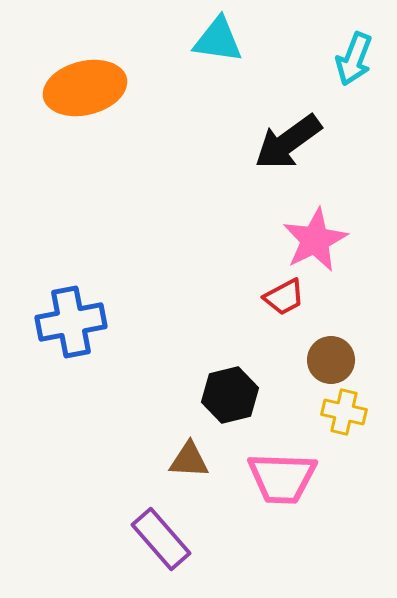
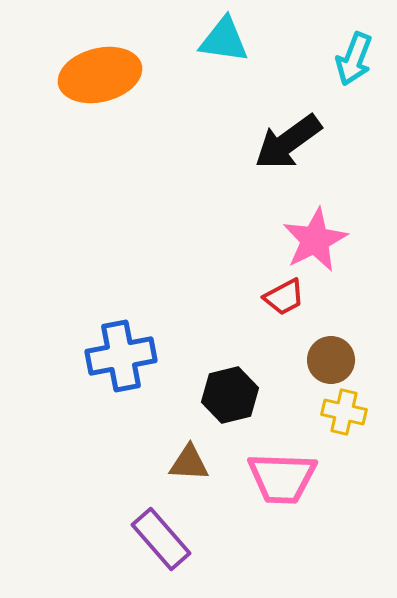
cyan triangle: moved 6 px right
orange ellipse: moved 15 px right, 13 px up
blue cross: moved 50 px right, 34 px down
brown triangle: moved 3 px down
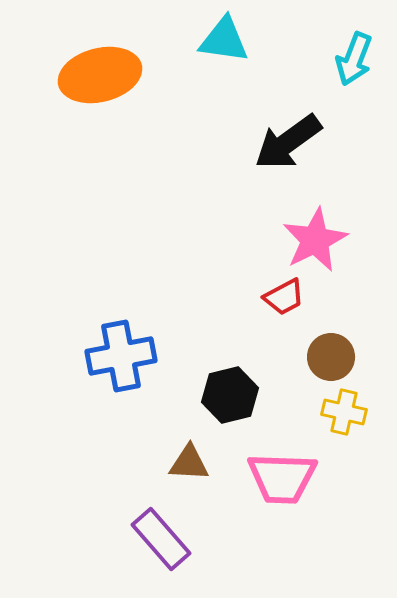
brown circle: moved 3 px up
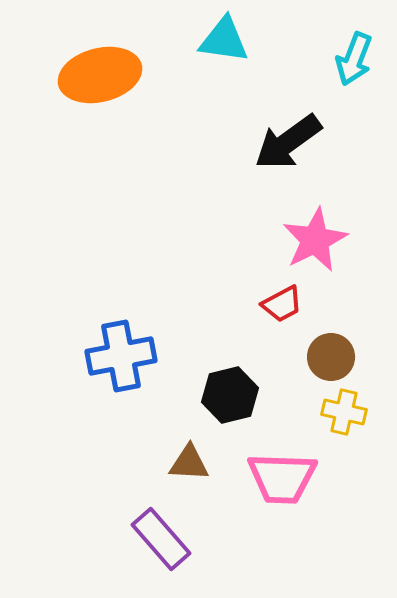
red trapezoid: moved 2 px left, 7 px down
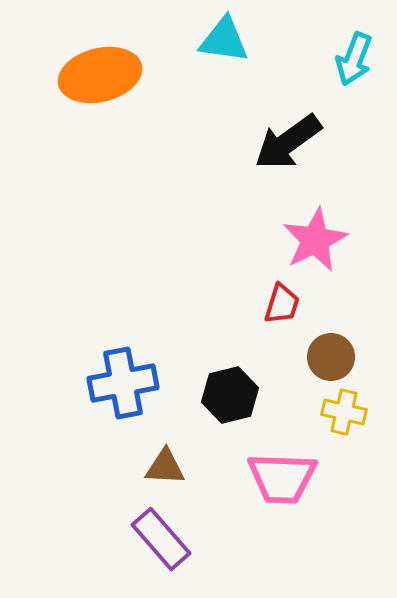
red trapezoid: rotated 45 degrees counterclockwise
blue cross: moved 2 px right, 27 px down
brown triangle: moved 24 px left, 4 px down
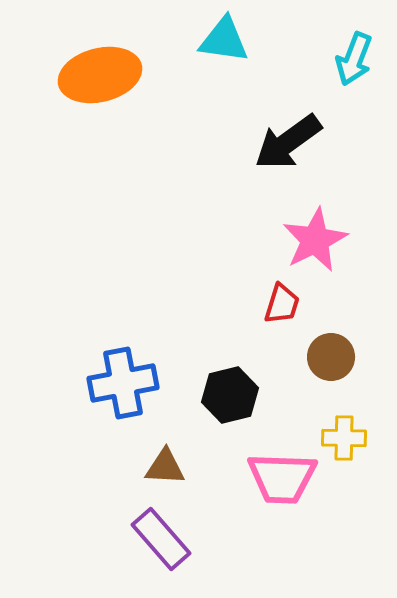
yellow cross: moved 26 px down; rotated 12 degrees counterclockwise
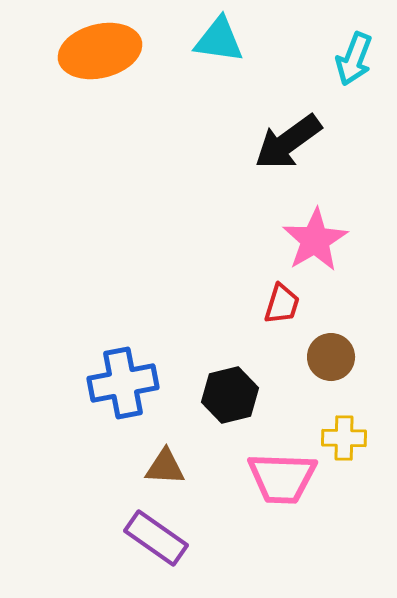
cyan triangle: moved 5 px left
orange ellipse: moved 24 px up
pink star: rotated 4 degrees counterclockwise
purple rectangle: moved 5 px left, 1 px up; rotated 14 degrees counterclockwise
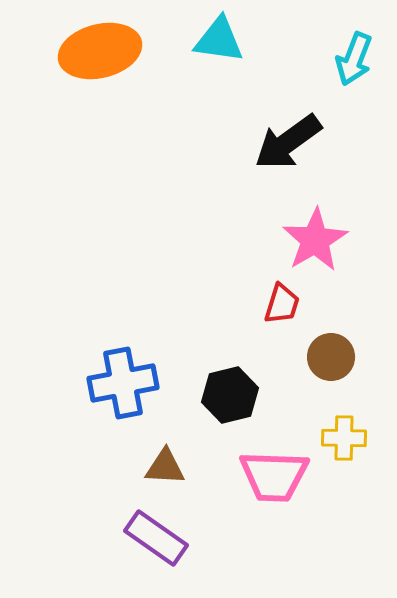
pink trapezoid: moved 8 px left, 2 px up
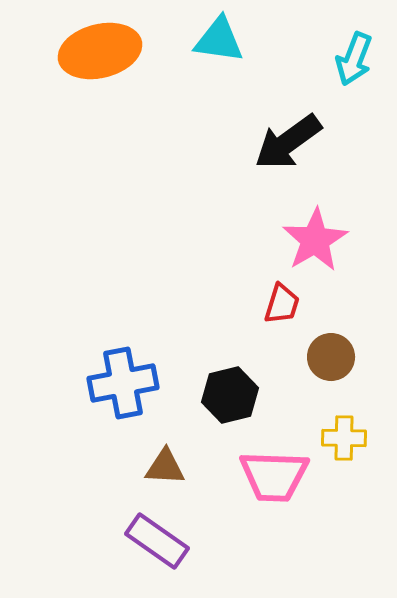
purple rectangle: moved 1 px right, 3 px down
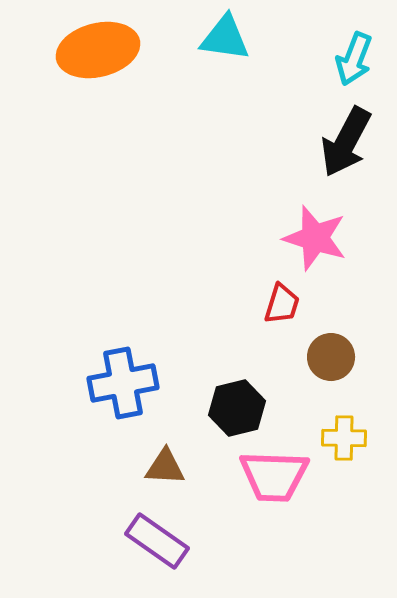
cyan triangle: moved 6 px right, 2 px up
orange ellipse: moved 2 px left, 1 px up
black arrow: moved 58 px right; rotated 26 degrees counterclockwise
pink star: moved 2 px up; rotated 24 degrees counterclockwise
black hexagon: moved 7 px right, 13 px down
